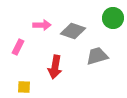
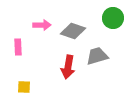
pink rectangle: rotated 28 degrees counterclockwise
red arrow: moved 13 px right
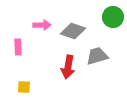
green circle: moved 1 px up
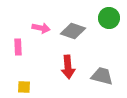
green circle: moved 4 px left, 1 px down
pink arrow: moved 1 px left, 3 px down; rotated 12 degrees clockwise
gray trapezoid: moved 5 px right, 20 px down; rotated 30 degrees clockwise
red arrow: rotated 15 degrees counterclockwise
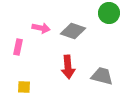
green circle: moved 5 px up
pink rectangle: rotated 14 degrees clockwise
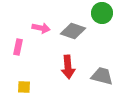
green circle: moved 7 px left
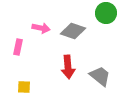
green circle: moved 4 px right
gray trapezoid: moved 2 px left; rotated 25 degrees clockwise
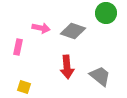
red arrow: moved 1 px left
yellow square: rotated 16 degrees clockwise
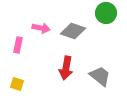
pink rectangle: moved 2 px up
red arrow: moved 1 px left, 1 px down; rotated 15 degrees clockwise
yellow square: moved 7 px left, 3 px up
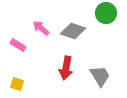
pink arrow: rotated 150 degrees counterclockwise
pink rectangle: rotated 70 degrees counterclockwise
gray trapezoid: rotated 20 degrees clockwise
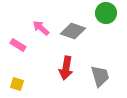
gray trapezoid: rotated 15 degrees clockwise
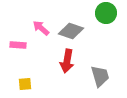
gray diamond: moved 2 px left
pink rectangle: rotated 28 degrees counterclockwise
red arrow: moved 1 px right, 7 px up
yellow square: moved 8 px right; rotated 24 degrees counterclockwise
